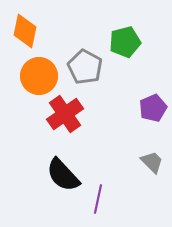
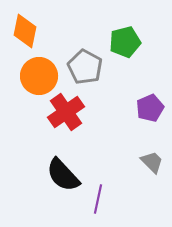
purple pentagon: moved 3 px left
red cross: moved 1 px right, 2 px up
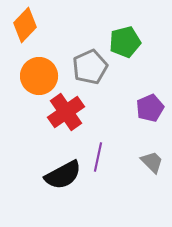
orange diamond: moved 6 px up; rotated 32 degrees clockwise
gray pentagon: moved 5 px right; rotated 20 degrees clockwise
black semicircle: rotated 75 degrees counterclockwise
purple line: moved 42 px up
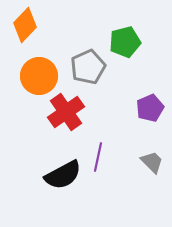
gray pentagon: moved 2 px left
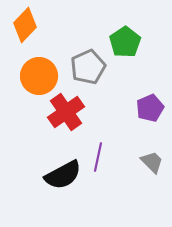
green pentagon: rotated 20 degrees counterclockwise
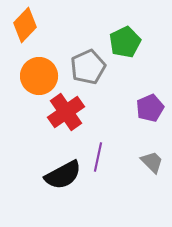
green pentagon: rotated 8 degrees clockwise
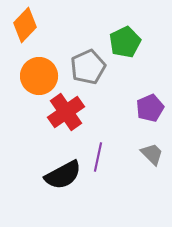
gray trapezoid: moved 8 px up
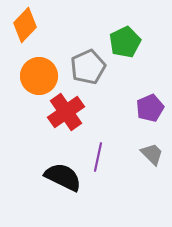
black semicircle: moved 2 px down; rotated 126 degrees counterclockwise
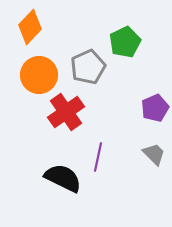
orange diamond: moved 5 px right, 2 px down
orange circle: moved 1 px up
purple pentagon: moved 5 px right
gray trapezoid: moved 2 px right
black semicircle: moved 1 px down
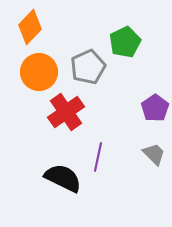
orange circle: moved 3 px up
purple pentagon: rotated 12 degrees counterclockwise
